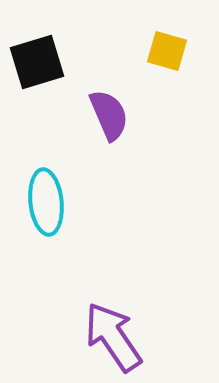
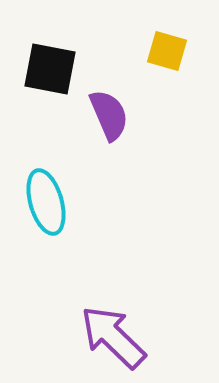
black square: moved 13 px right, 7 px down; rotated 28 degrees clockwise
cyan ellipse: rotated 10 degrees counterclockwise
purple arrow: rotated 12 degrees counterclockwise
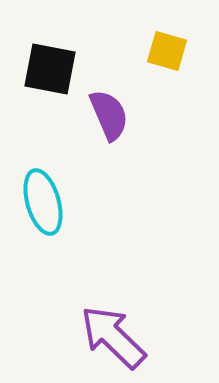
cyan ellipse: moved 3 px left
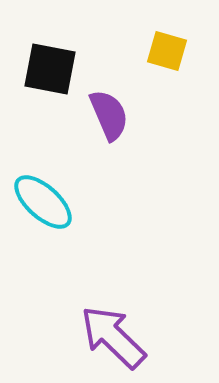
cyan ellipse: rotated 32 degrees counterclockwise
